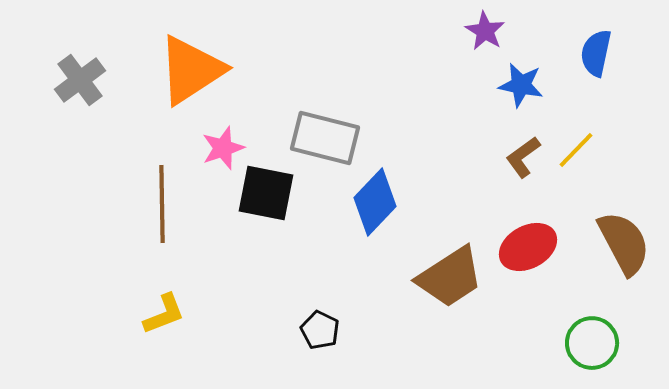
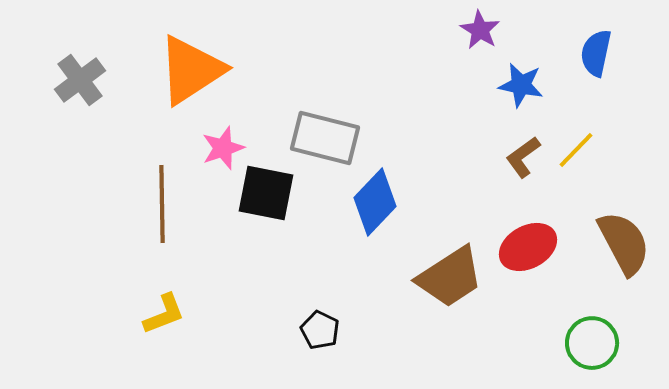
purple star: moved 5 px left, 1 px up
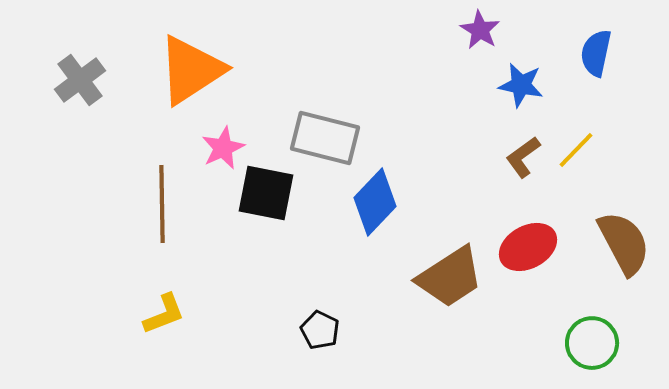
pink star: rotated 6 degrees counterclockwise
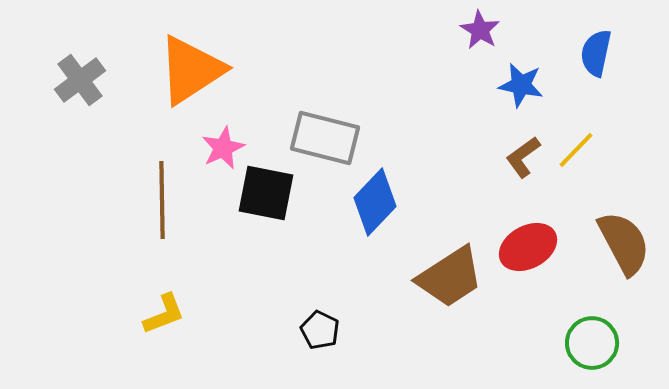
brown line: moved 4 px up
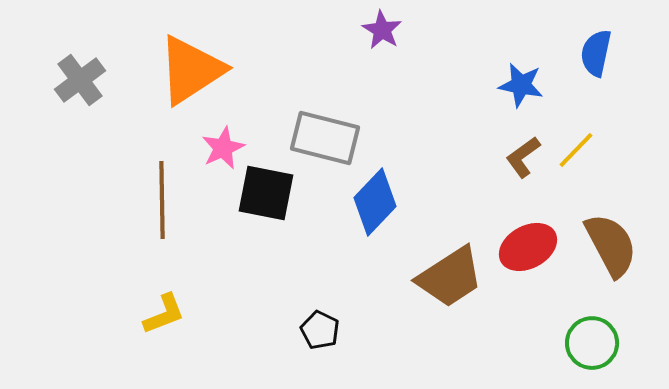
purple star: moved 98 px left
brown semicircle: moved 13 px left, 2 px down
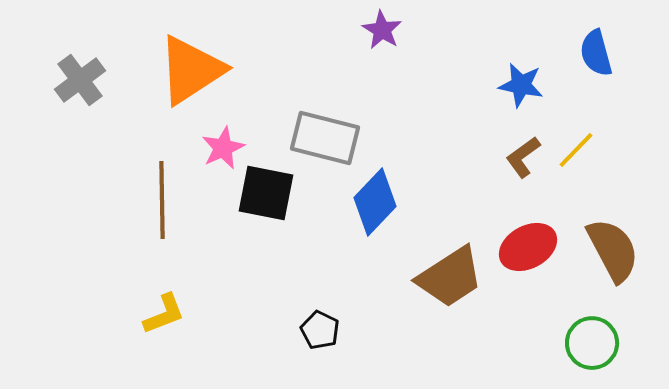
blue semicircle: rotated 27 degrees counterclockwise
brown semicircle: moved 2 px right, 5 px down
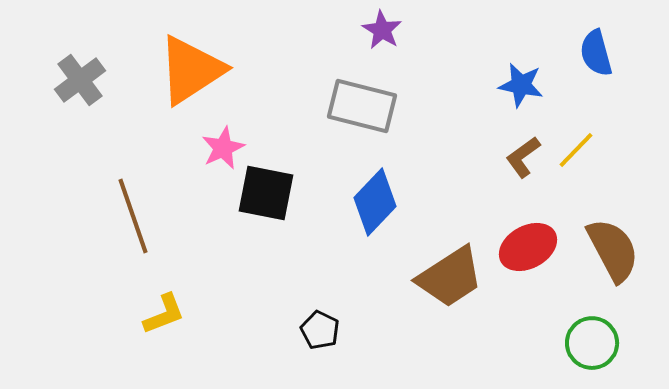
gray rectangle: moved 37 px right, 32 px up
brown line: moved 29 px left, 16 px down; rotated 18 degrees counterclockwise
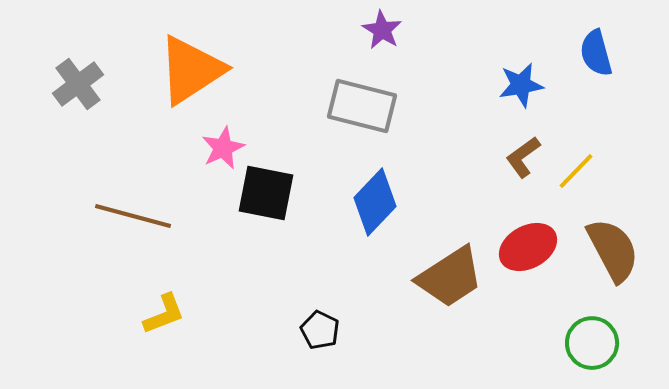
gray cross: moved 2 px left, 4 px down
blue star: rotated 21 degrees counterclockwise
yellow line: moved 21 px down
brown line: rotated 56 degrees counterclockwise
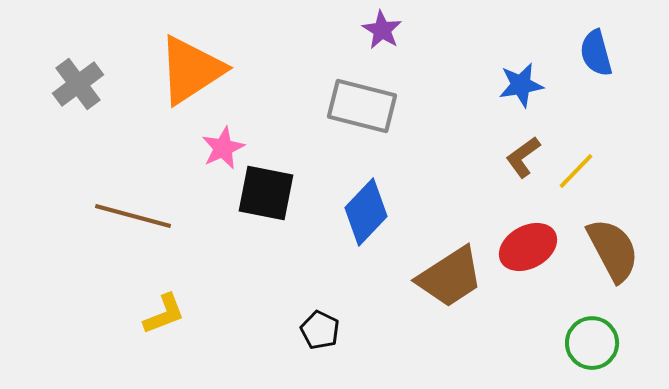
blue diamond: moved 9 px left, 10 px down
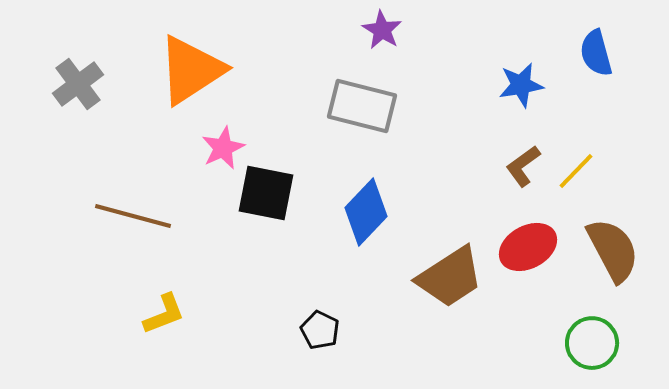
brown L-shape: moved 9 px down
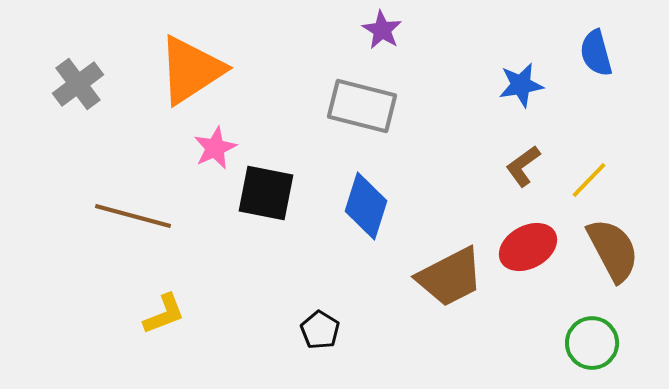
pink star: moved 8 px left
yellow line: moved 13 px right, 9 px down
blue diamond: moved 6 px up; rotated 26 degrees counterclockwise
brown trapezoid: rotated 6 degrees clockwise
black pentagon: rotated 6 degrees clockwise
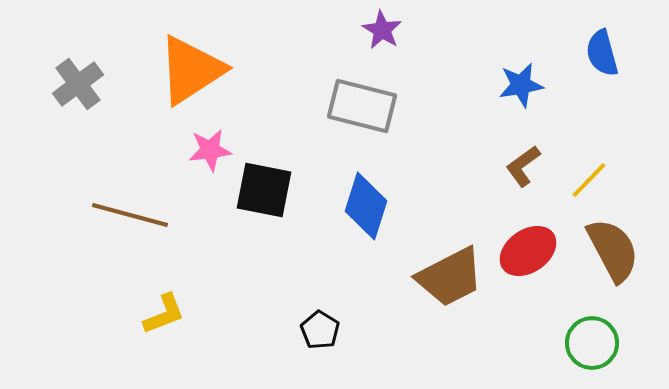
blue semicircle: moved 6 px right
pink star: moved 5 px left, 2 px down; rotated 18 degrees clockwise
black square: moved 2 px left, 3 px up
brown line: moved 3 px left, 1 px up
red ellipse: moved 4 px down; rotated 6 degrees counterclockwise
